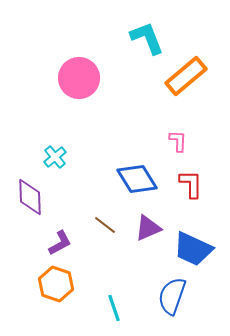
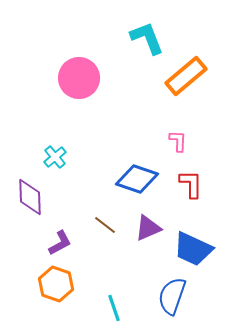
blue diamond: rotated 39 degrees counterclockwise
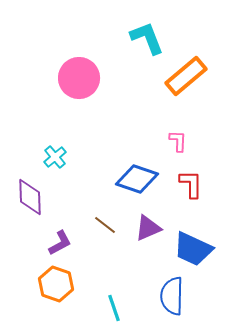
blue semicircle: rotated 18 degrees counterclockwise
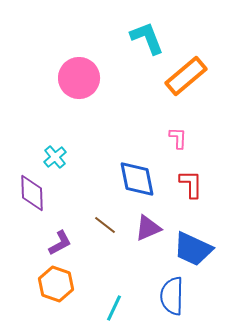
pink L-shape: moved 3 px up
blue diamond: rotated 60 degrees clockwise
purple diamond: moved 2 px right, 4 px up
cyan line: rotated 44 degrees clockwise
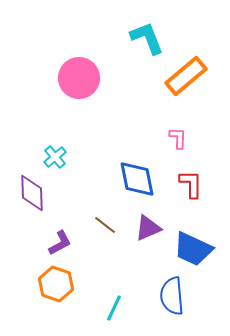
blue semicircle: rotated 6 degrees counterclockwise
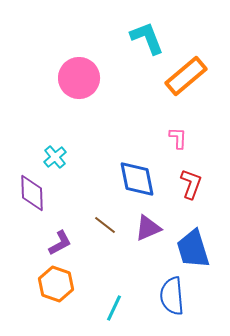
red L-shape: rotated 20 degrees clockwise
blue trapezoid: rotated 48 degrees clockwise
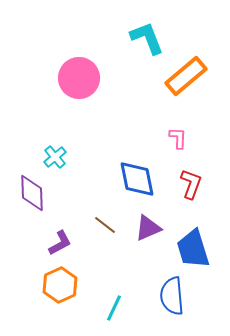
orange hexagon: moved 4 px right, 1 px down; rotated 16 degrees clockwise
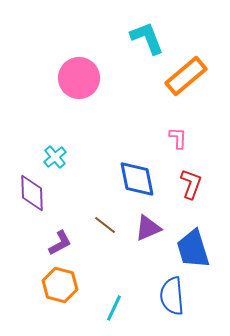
orange hexagon: rotated 20 degrees counterclockwise
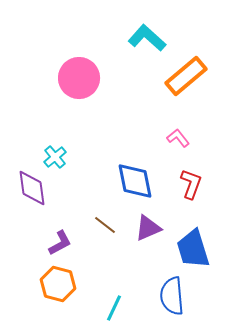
cyan L-shape: rotated 27 degrees counterclockwise
pink L-shape: rotated 40 degrees counterclockwise
blue diamond: moved 2 px left, 2 px down
purple diamond: moved 5 px up; rotated 6 degrees counterclockwise
orange hexagon: moved 2 px left, 1 px up
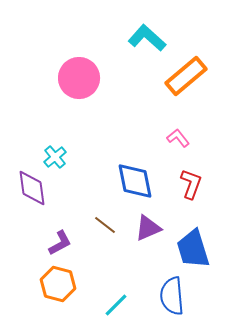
cyan line: moved 2 px right, 3 px up; rotated 20 degrees clockwise
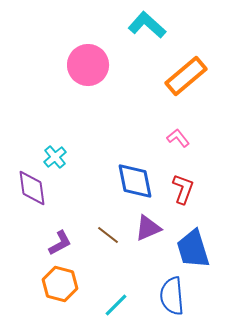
cyan L-shape: moved 13 px up
pink circle: moved 9 px right, 13 px up
red L-shape: moved 8 px left, 5 px down
brown line: moved 3 px right, 10 px down
orange hexagon: moved 2 px right
